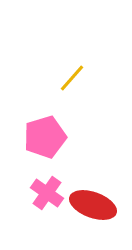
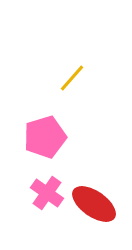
red ellipse: moved 1 px right, 1 px up; rotated 15 degrees clockwise
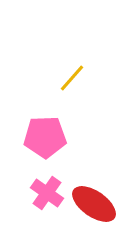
pink pentagon: rotated 15 degrees clockwise
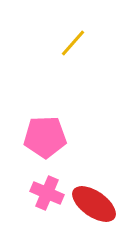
yellow line: moved 1 px right, 35 px up
pink cross: rotated 12 degrees counterclockwise
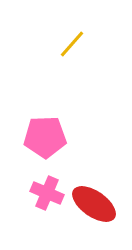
yellow line: moved 1 px left, 1 px down
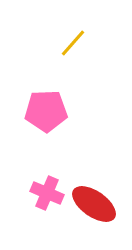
yellow line: moved 1 px right, 1 px up
pink pentagon: moved 1 px right, 26 px up
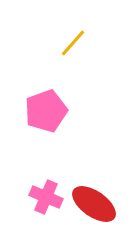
pink pentagon: rotated 18 degrees counterclockwise
pink cross: moved 1 px left, 4 px down
